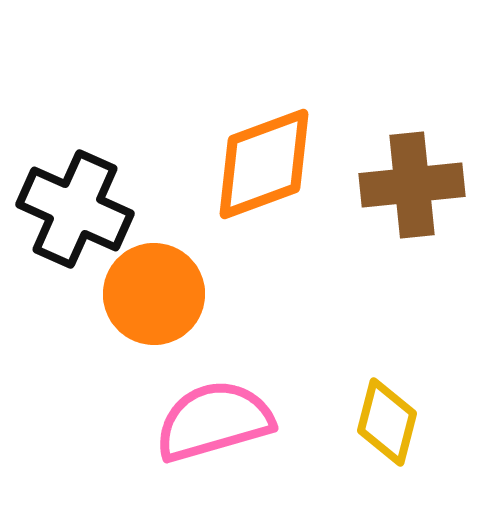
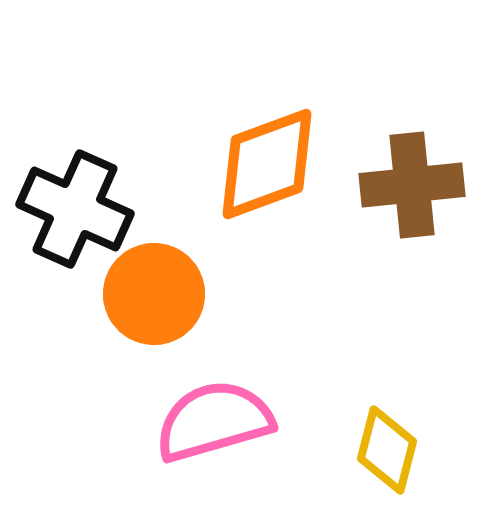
orange diamond: moved 3 px right
yellow diamond: moved 28 px down
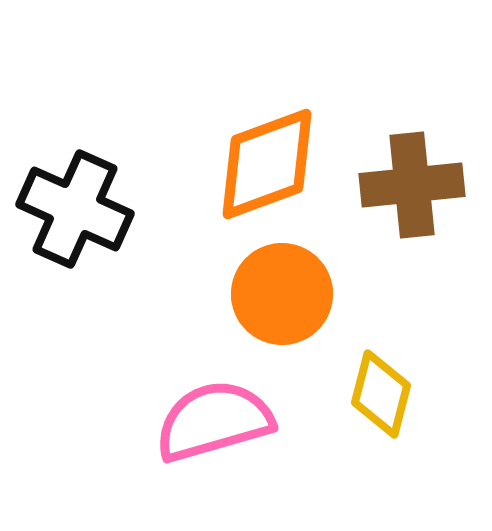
orange circle: moved 128 px right
yellow diamond: moved 6 px left, 56 px up
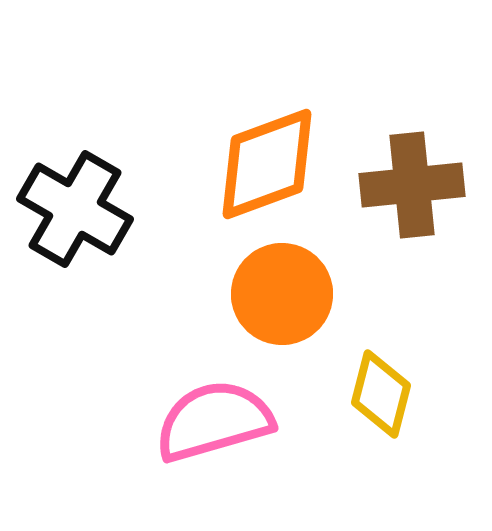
black cross: rotated 6 degrees clockwise
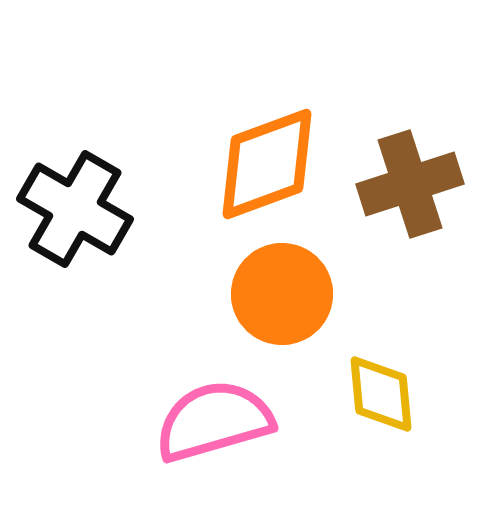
brown cross: moved 2 px left, 1 px up; rotated 12 degrees counterclockwise
yellow diamond: rotated 20 degrees counterclockwise
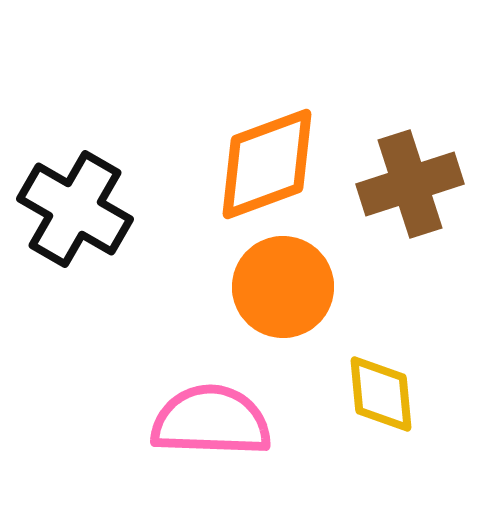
orange circle: moved 1 px right, 7 px up
pink semicircle: moved 3 px left; rotated 18 degrees clockwise
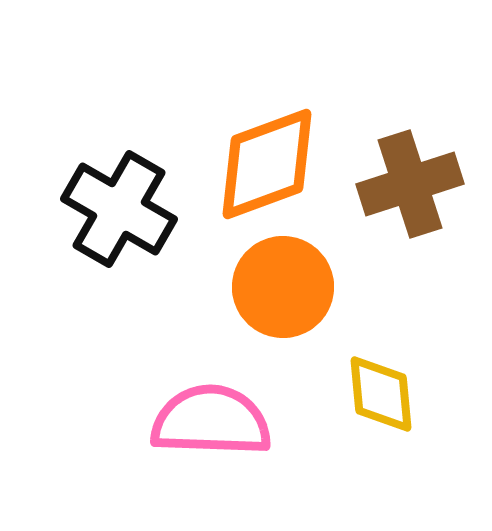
black cross: moved 44 px right
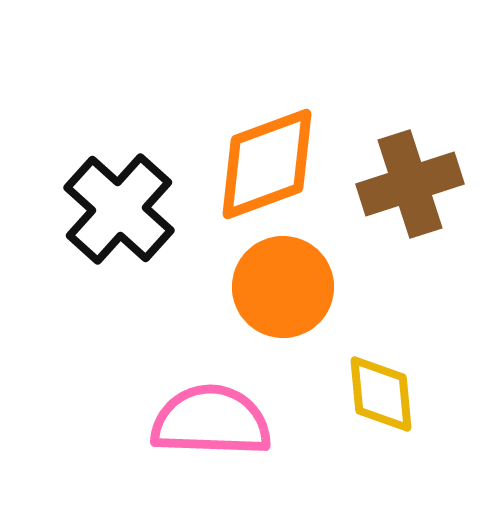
black cross: rotated 12 degrees clockwise
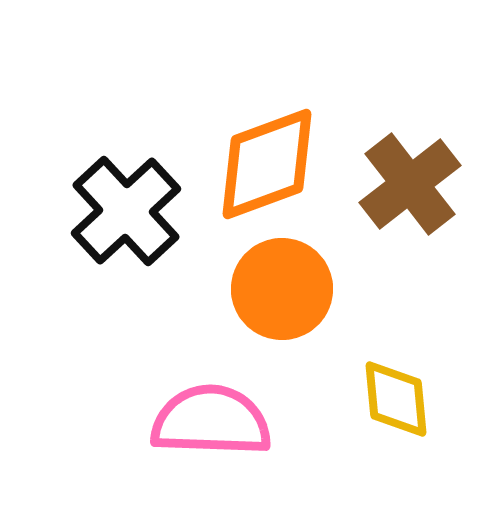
brown cross: rotated 20 degrees counterclockwise
black cross: moved 7 px right, 2 px down; rotated 5 degrees clockwise
orange circle: moved 1 px left, 2 px down
yellow diamond: moved 15 px right, 5 px down
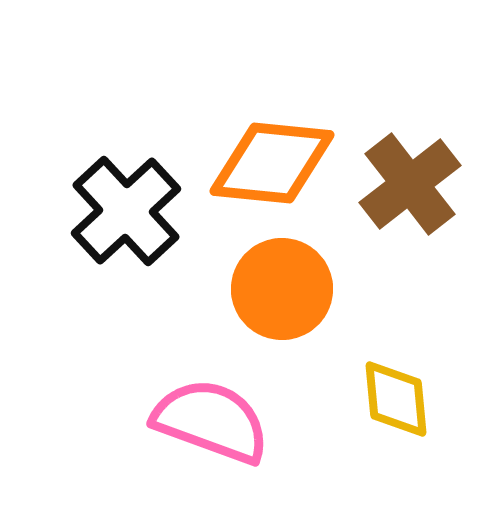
orange diamond: moved 5 px right, 1 px up; rotated 26 degrees clockwise
pink semicircle: rotated 18 degrees clockwise
